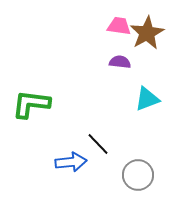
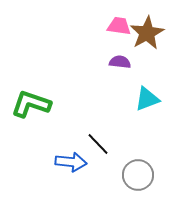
green L-shape: rotated 12 degrees clockwise
blue arrow: rotated 12 degrees clockwise
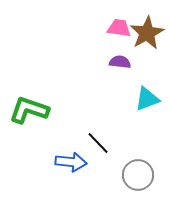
pink trapezoid: moved 2 px down
green L-shape: moved 2 px left, 6 px down
black line: moved 1 px up
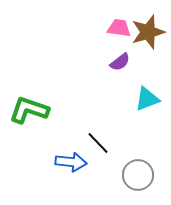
brown star: moved 1 px right, 1 px up; rotated 12 degrees clockwise
purple semicircle: rotated 135 degrees clockwise
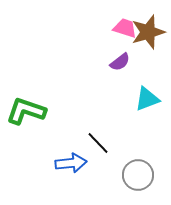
pink trapezoid: moved 6 px right; rotated 10 degrees clockwise
green L-shape: moved 3 px left, 1 px down
blue arrow: moved 1 px down; rotated 12 degrees counterclockwise
